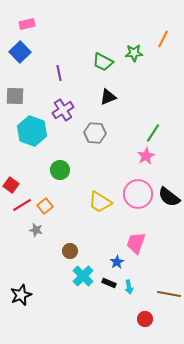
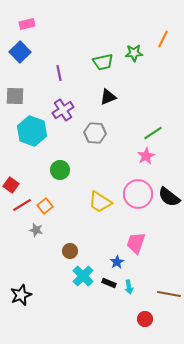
green trapezoid: rotated 40 degrees counterclockwise
green line: rotated 24 degrees clockwise
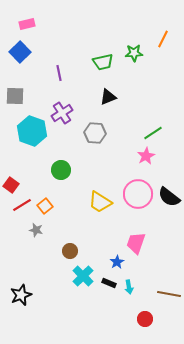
purple cross: moved 1 px left, 3 px down
green circle: moved 1 px right
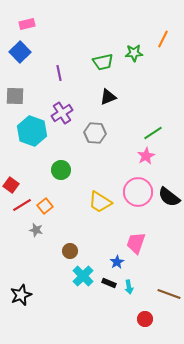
pink circle: moved 2 px up
brown line: rotated 10 degrees clockwise
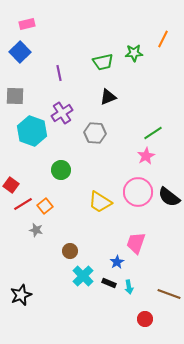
red line: moved 1 px right, 1 px up
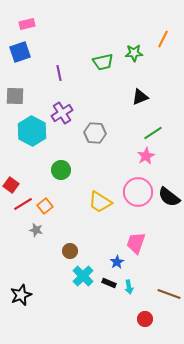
blue square: rotated 25 degrees clockwise
black triangle: moved 32 px right
cyan hexagon: rotated 8 degrees clockwise
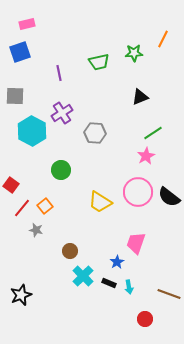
green trapezoid: moved 4 px left
red line: moved 1 px left, 4 px down; rotated 18 degrees counterclockwise
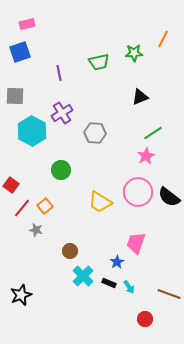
cyan arrow: rotated 24 degrees counterclockwise
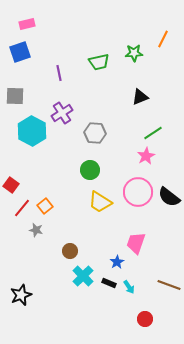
green circle: moved 29 px right
brown line: moved 9 px up
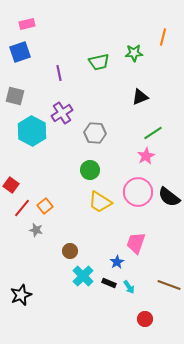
orange line: moved 2 px up; rotated 12 degrees counterclockwise
gray square: rotated 12 degrees clockwise
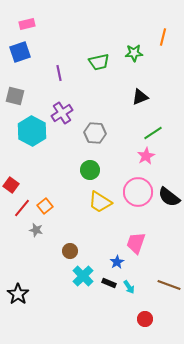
black star: moved 3 px left, 1 px up; rotated 15 degrees counterclockwise
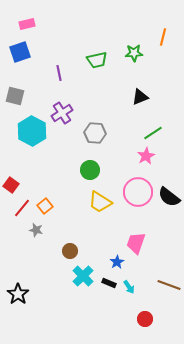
green trapezoid: moved 2 px left, 2 px up
